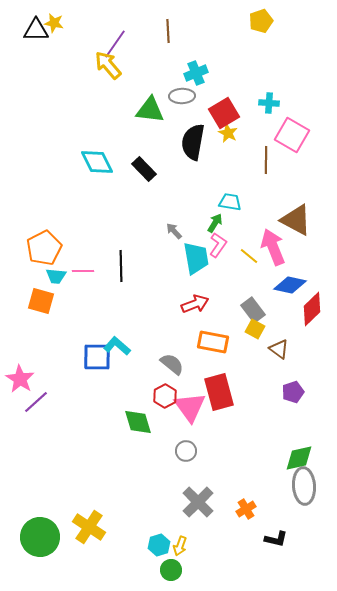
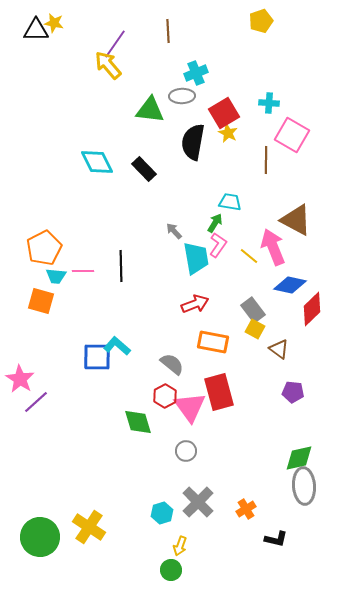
purple pentagon at (293, 392): rotated 25 degrees clockwise
cyan hexagon at (159, 545): moved 3 px right, 32 px up
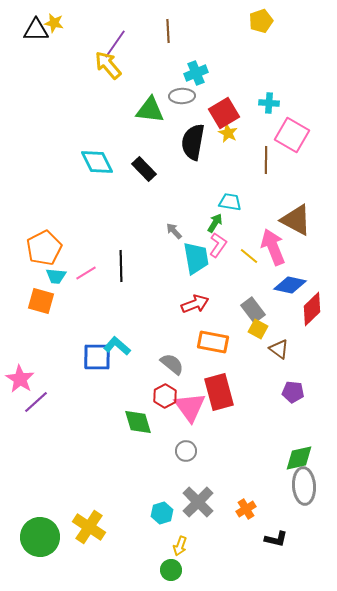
pink line at (83, 271): moved 3 px right, 2 px down; rotated 30 degrees counterclockwise
yellow square at (255, 329): moved 3 px right
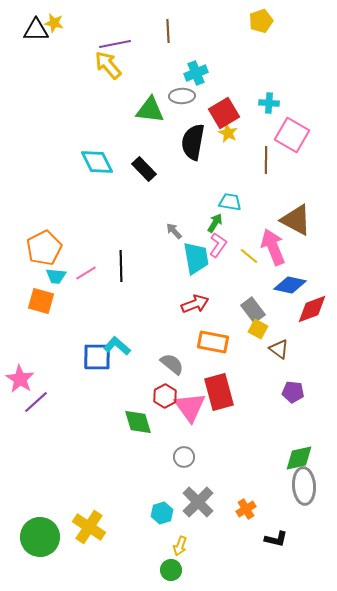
purple line at (115, 44): rotated 44 degrees clockwise
red diamond at (312, 309): rotated 24 degrees clockwise
gray circle at (186, 451): moved 2 px left, 6 px down
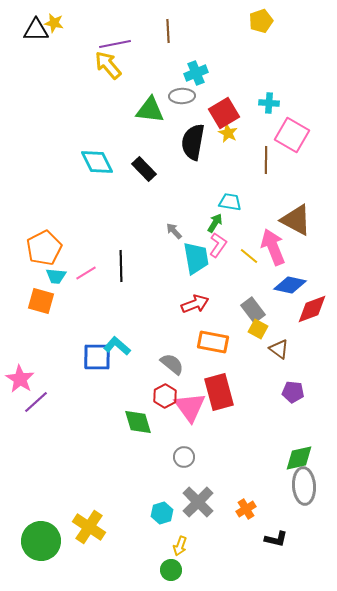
green circle at (40, 537): moved 1 px right, 4 px down
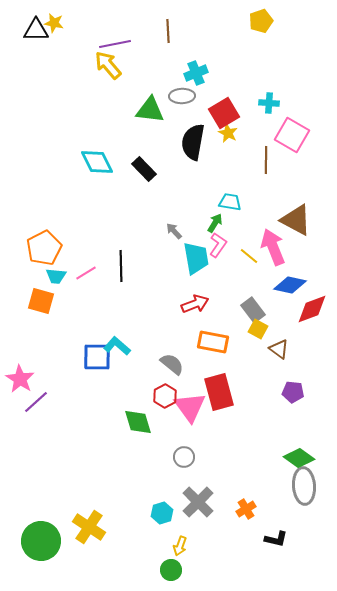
green diamond at (299, 458): rotated 48 degrees clockwise
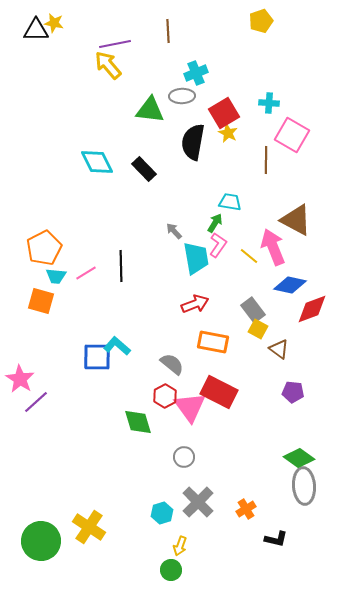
red rectangle at (219, 392): rotated 48 degrees counterclockwise
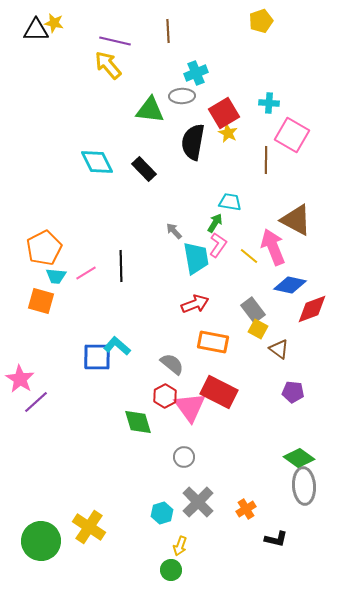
purple line at (115, 44): moved 3 px up; rotated 24 degrees clockwise
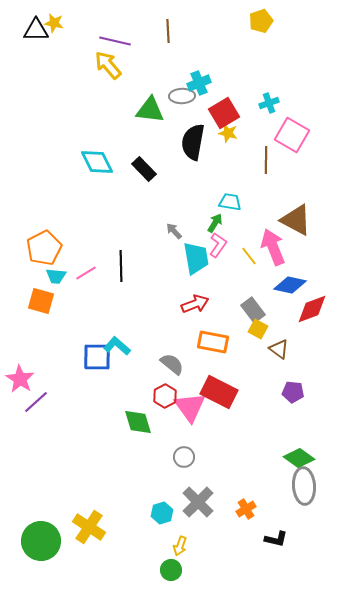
cyan cross at (196, 73): moved 3 px right, 10 px down
cyan cross at (269, 103): rotated 24 degrees counterclockwise
yellow star at (228, 133): rotated 12 degrees counterclockwise
yellow line at (249, 256): rotated 12 degrees clockwise
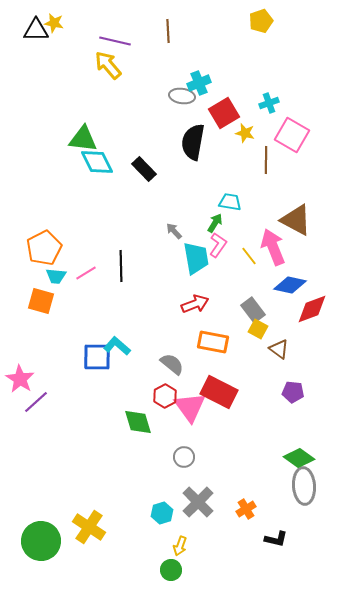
gray ellipse at (182, 96): rotated 10 degrees clockwise
green triangle at (150, 110): moved 67 px left, 29 px down
yellow star at (228, 133): moved 17 px right
